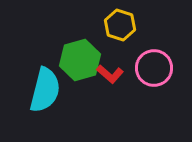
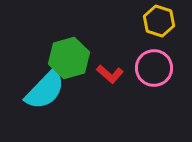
yellow hexagon: moved 39 px right, 4 px up
green hexagon: moved 11 px left, 2 px up
cyan semicircle: rotated 30 degrees clockwise
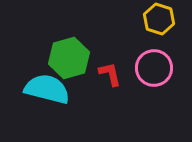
yellow hexagon: moved 2 px up
red L-shape: rotated 144 degrees counterclockwise
cyan semicircle: moved 2 px right, 1 px up; rotated 120 degrees counterclockwise
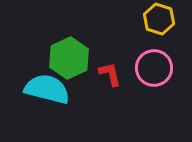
green hexagon: rotated 9 degrees counterclockwise
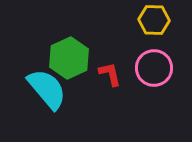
yellow hexagon: moved 5 px left, 1 px down; rotated 16 degrees counterclockwise
cyan semicircle: rotated 36 degrees clockwise
